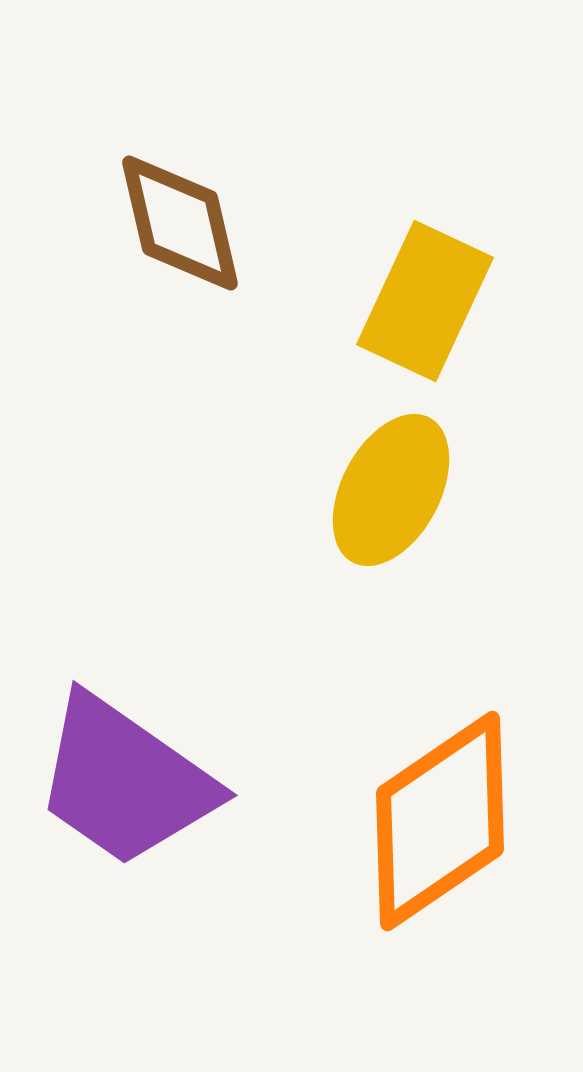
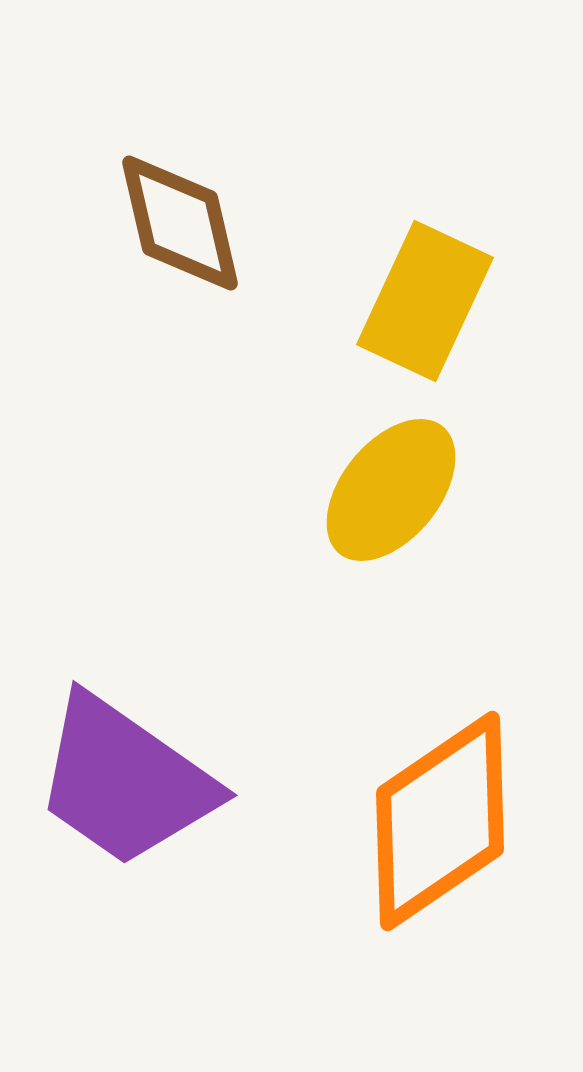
yellow ellipse: rotated 11 degrees clockwise
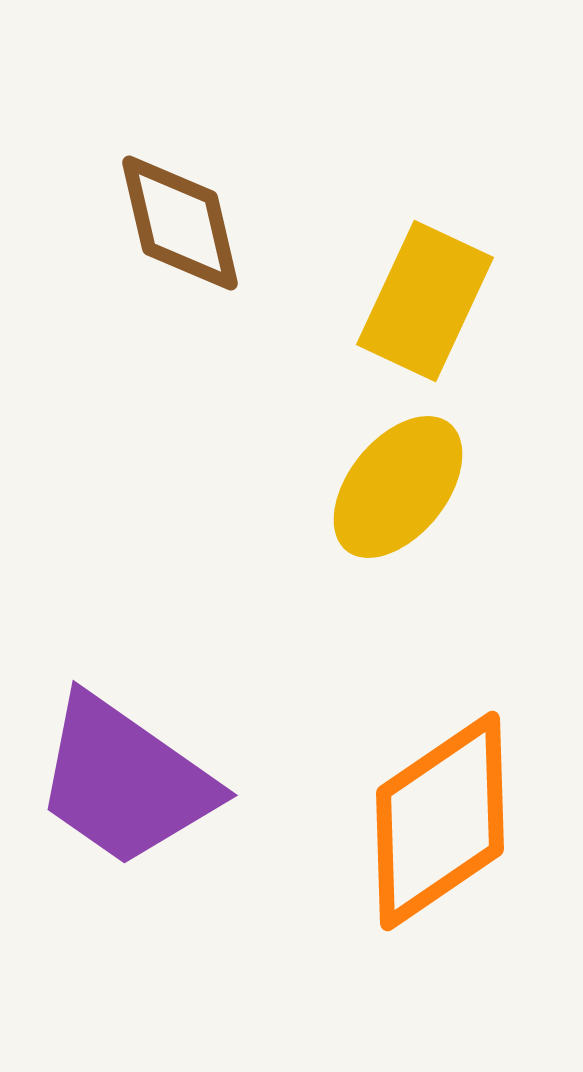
yellow ellipse: moved 7 px right, 3 px up
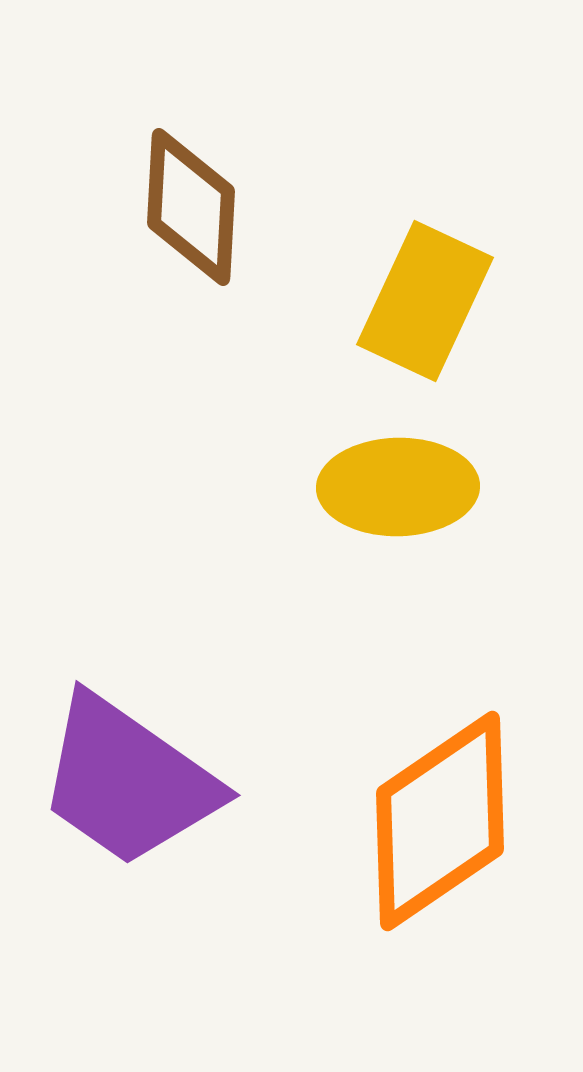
brown diamond: moved 11 px right, 16 px up; rotated 16 degrees clockwise
yellow ellipse: rotated 50 degrees clockwise
purple trapezoid: moved 3 px right
